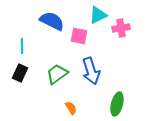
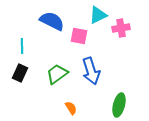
green ellipse: moved 2 px right, 1 px down
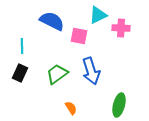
pink cross: rotated 12 degrees clockwise
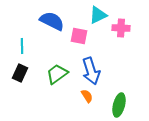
orange semicircle: moved 16 px right, 12 px up
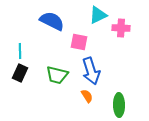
pink square: moved 6 px down
cyan line: moved 2 px left, 5 px down
green trapezoid: moved 1 px down; rotated 130 degrees counterclockwise
green ellipse: rotated 15 degrees counterclockwise
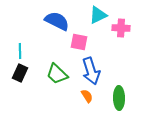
blue semicircle: moved 5 px right
green trapezoid: moved 1 px up; rotated 30 degrees clockwise
green ellipse: moved 7 px up
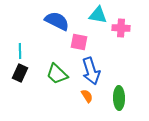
cyan triangle: rotated 36 degrees clockwise
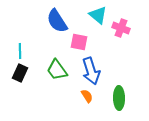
cyan triangle: rotated 30 degrees clockwise
blue semicircle: rotated 150 degrees counterclockwise
pink cross: rotated 18 degrees clockwise
green trapezoid: moved 4 px up; rotated 10 degrees clockwise
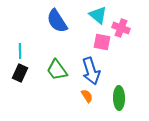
pink square: moved 23 px right
